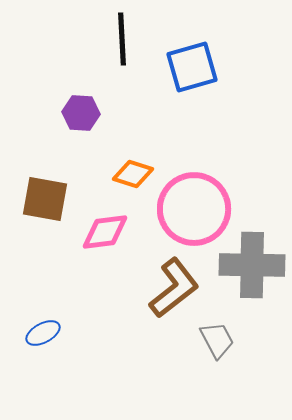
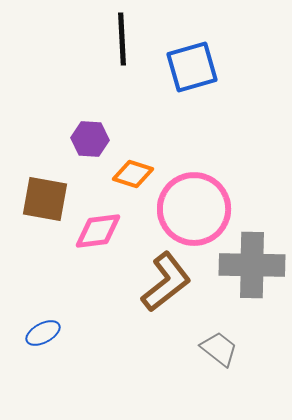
purple hexagon: moved 9 px right, 26 px down
pink diamond: moved 7 px left, 1 px up
brown L-shape: moved 8 px left, 6 px up
gray trapezoid: moved 2 px right, 9 px down; rotated 24 degrees counterclockwise
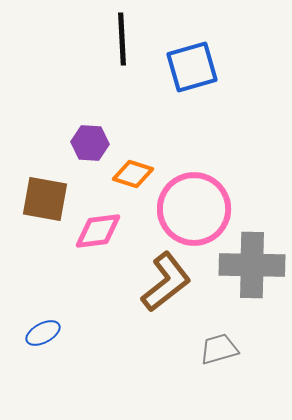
purple hexagon: moved 4 px down
gray trapezoid: rotated 54 degrees counterclockwise
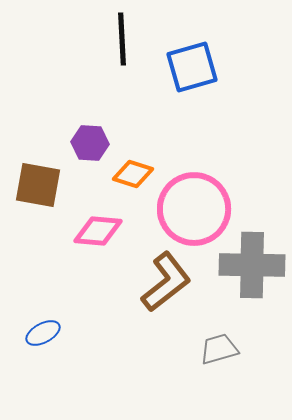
brown square: moved 7 px left, 14 px up
pink diamond: rotated 12 degrees clockwise
